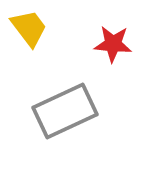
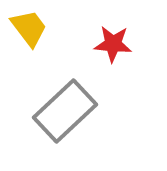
gray rectangle: rotated 18 degrees counterclockwise
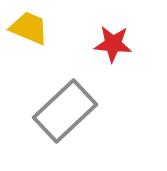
yellow trapezoid: rotated 30 degrees counterclockwise
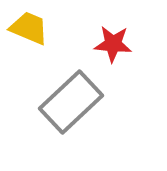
gray rectangle: moved 6 px right, 9 px up
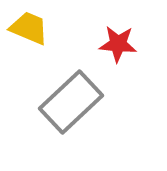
red star: moved 5 px right
